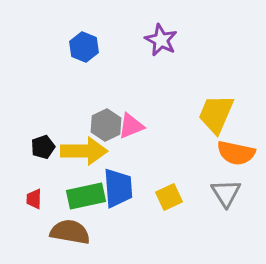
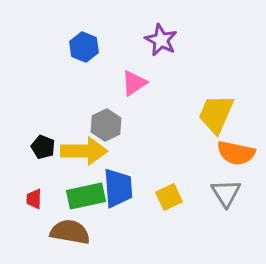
pink triangle: moved 3 px right, 43 px up; rotated 12 degrees counterclockwise
black pentagon: rotated 30 degrees counterclockwise
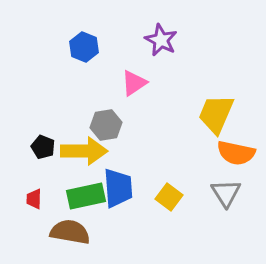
gray hexagon: rotated 16 degrees clockwise
yellow square: rotated 28 degrees counterclockwise
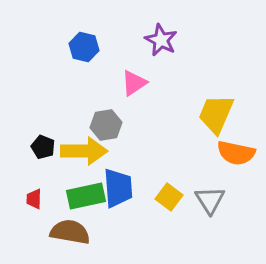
blue hexagon: rotated 8 degrees counterclockwise
gray triangle: moved 16 px left, 7 px down
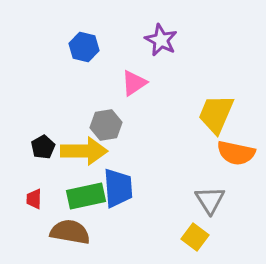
black pentagon: rotated 20 degrees clockwise
yellow square: moved 26 px right, 40 px down
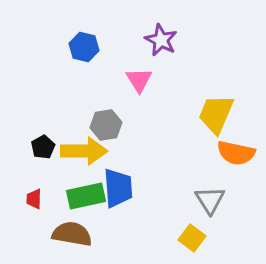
pink triangle: moved 5 px right, 3 px up; rotated 28 degrees counterclockwise
brown semicircle: moved 2 px right, 2 px down
yellow square: moved 3 px left, 1 px down
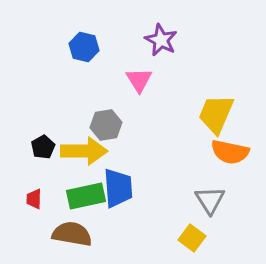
orange semicircle: moved 6 px left, 1 px up
